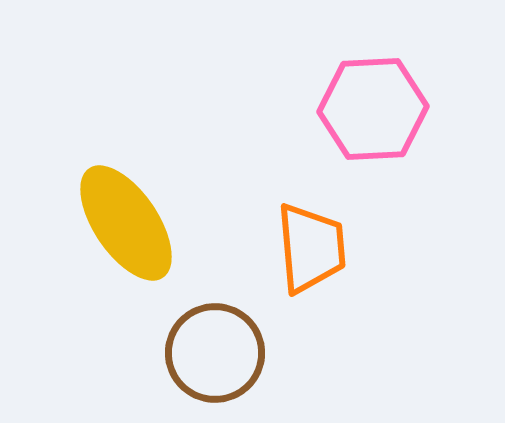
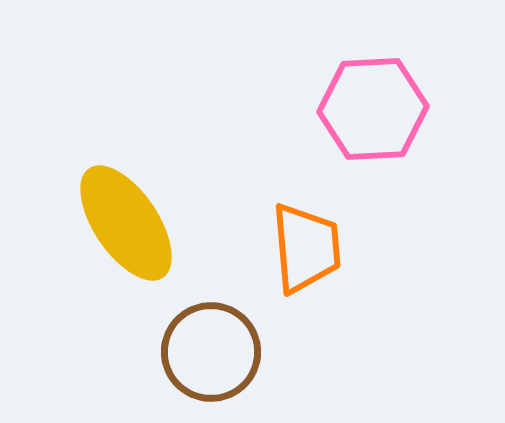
orange trapezoid: moved 5 px left
brown circle: moved 4 px left, 1 px up
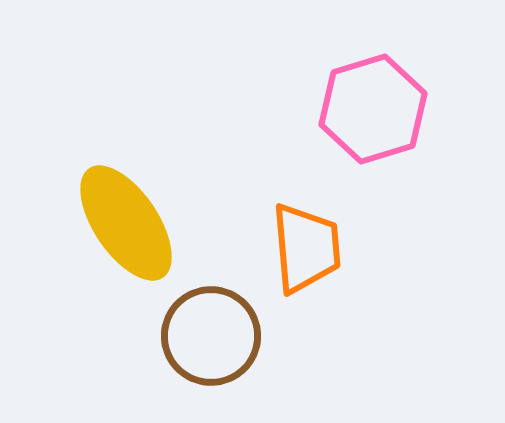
pink hexagon: rotated 14 degrees counterclockwise
brown circle: moved 16 px up
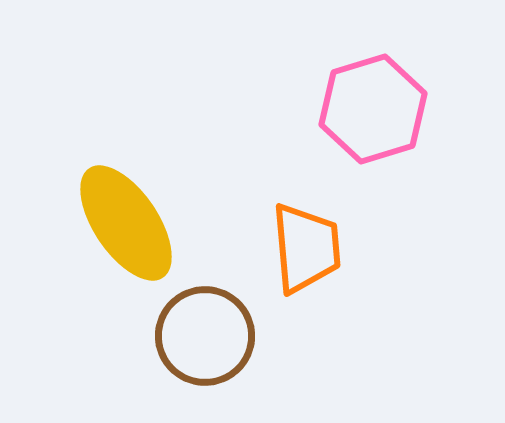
brown circle: moved 6 px left
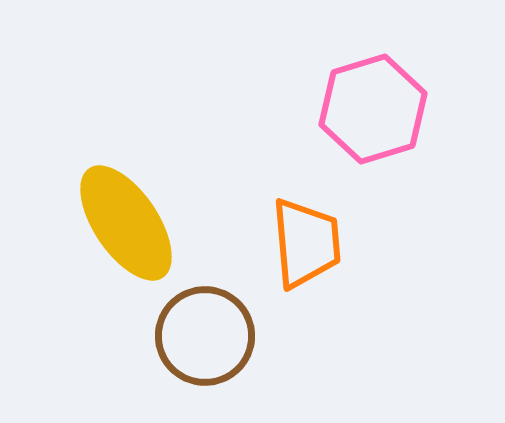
orange trapezoid: moved 5 px up
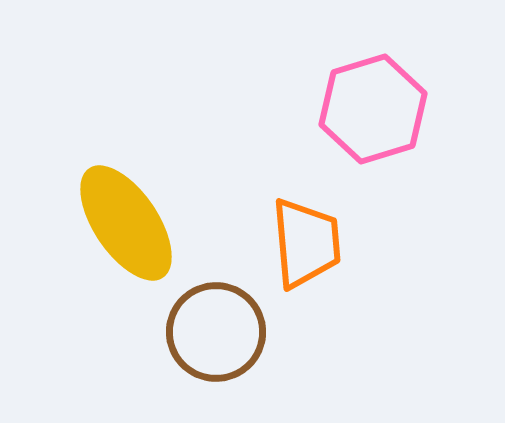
brown circle: moved 11 px right, 4 px up
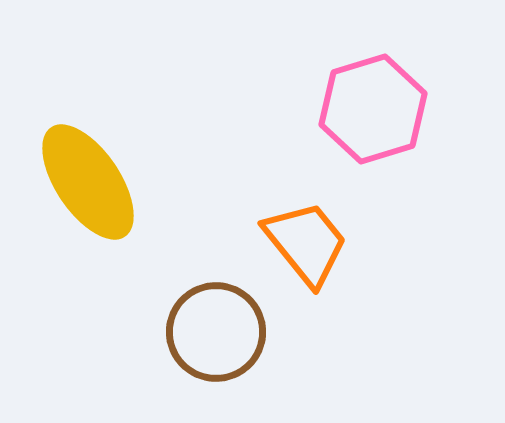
yellow ellipse: moved 38 px left, 41 px up
orange trapezoid: rotated 34 degrees counterclockwise
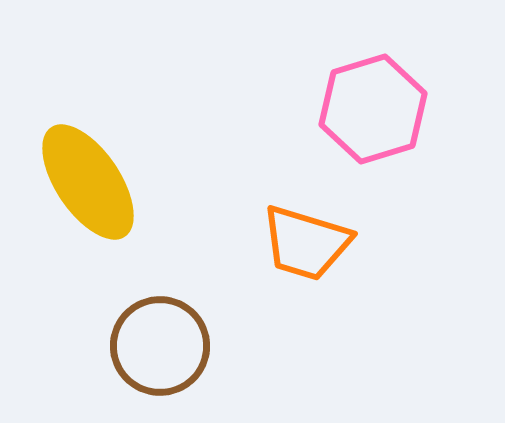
orange trapezoid: rotated 146 degrees clockwise
brown circle: moved 56 px left, 14 px down
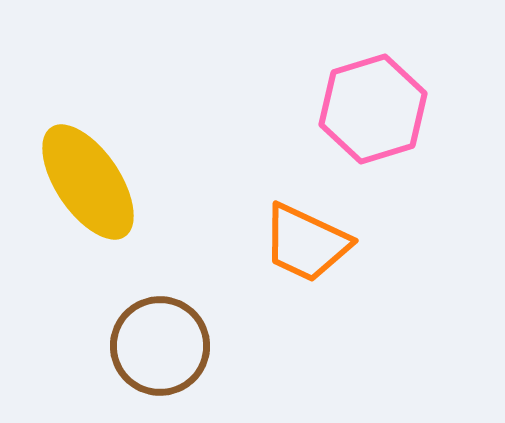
orange trapezoid: rotated 8 degrees clockwise
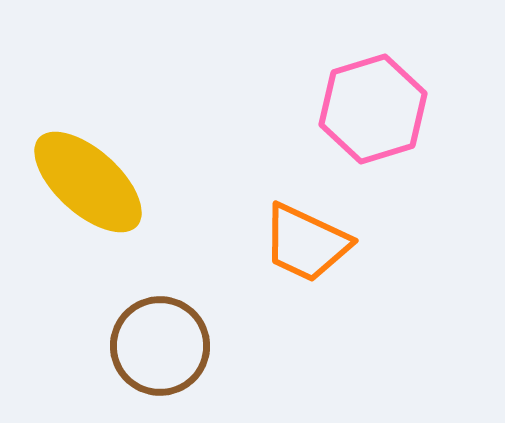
yellow ellipse: rotated 14 degrees counterclockwise
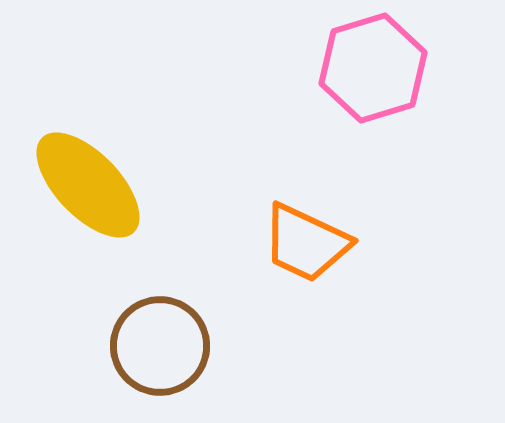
pink hexagon: moved 41 px up
yellow ellipse: moved 3 px down; rotated 4 degrees clockwise
